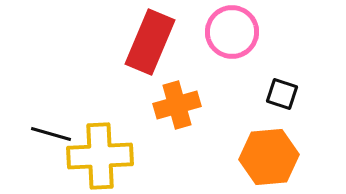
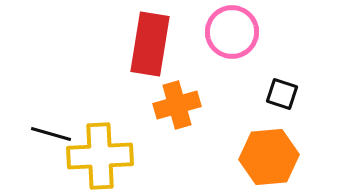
red rectangle: moved 2 px down; rotated 14 degrees counterclockwise
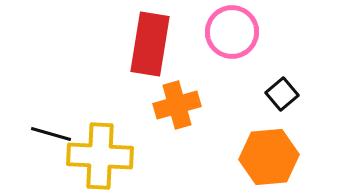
black square: rotated 32 degrees clockwise
yellow cross: rotated 6 degrees clockwise
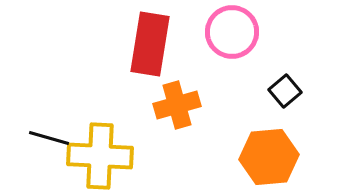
black square: moved 3 px right, 3 px up
black line: moved 2 px left, 4 px down
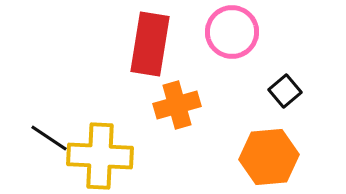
black line: rotated 18 degrees clockwise
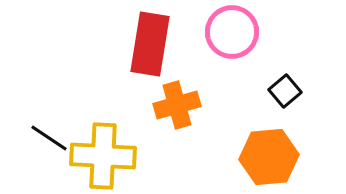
yellow cross: moved 3 px right
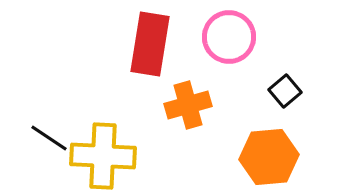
pink circle: moved 3 px left, 5 px down
orange cross: moved 11 px right
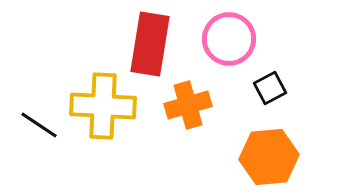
pink circle: moved 2 px down
black square: moved 15 px left, 3 px up; rotated 12 degrees clockwise
black line: moved 10 px left, 13 px up
yellow cross: moved 50 px up
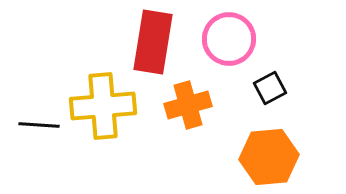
red rectangle: moved 3 px right, 2 px up
yellow cross: rotated 8 degrees counterclockwise
black line: rotated 30 degrees counterclockwise
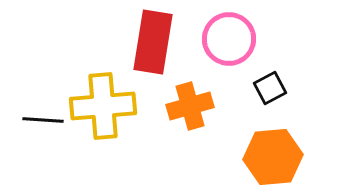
orange cross: moved 2 px right, 1 px down
black line: moved 4 px right, 5 px up
orange hexagon: moved 4 px right
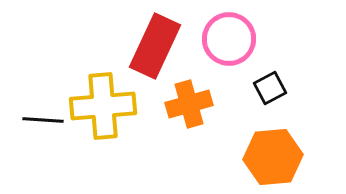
red rectangle: moved 2 px right, 4 px down; rotated 16 degrees clockwise
orange cross: moved 1 px left, 2 px up
